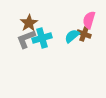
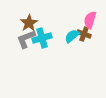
pink semicircle: moved 1 px right
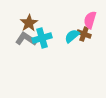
gray L-shape: rotated 55 degrees clockwise
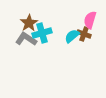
cyan cross: moved 5 px up
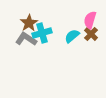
brown cross: moved 7 px right; rotated 24 degrees clockwise
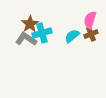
brown star: moved 1 px right, 1 px down
brown cross: rotated 24 degrees clockwise
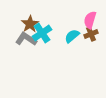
cyan cross: rotated 18 degrees counterclockwise
